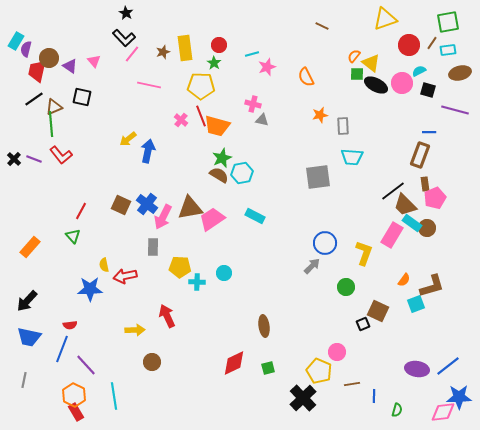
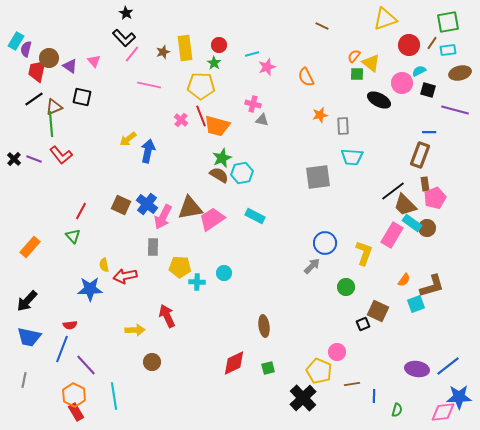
black ellipse at (376, 85): moved 3 px right, 15 px down
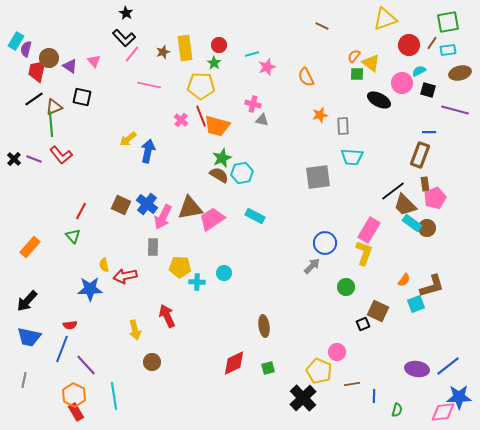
pink rectangle at (392, 235): moved 23 px left, 5 px up
yellow arrow at (135, 330): rotated 78 degrees clockwise
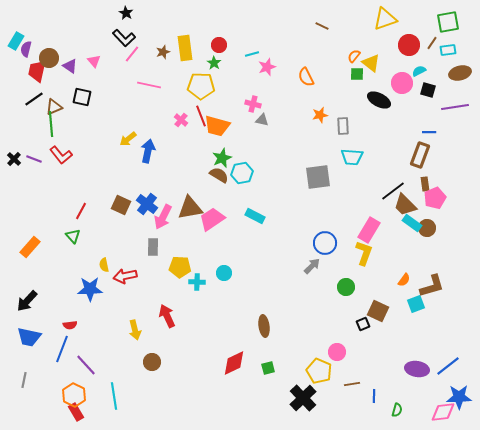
purple line at (455, 110): moved 3 px up; rotated 24 degrees counterclockwise
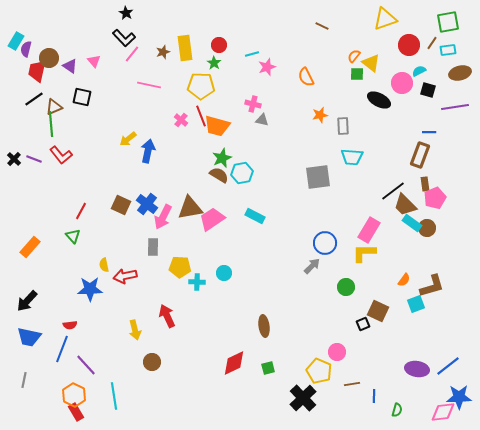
yellow L-shape at (364, 253): rotated 110 degrees counterclockwise
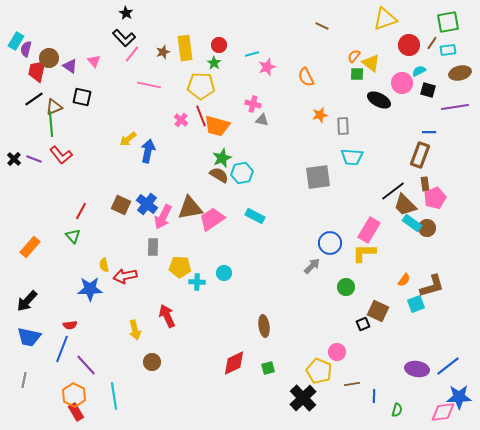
blue circle at (325, 243): moved 5 px right
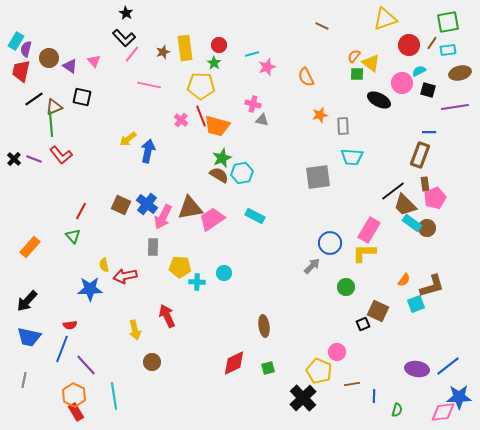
red trapezoid at (37, 71): moved 16 px left
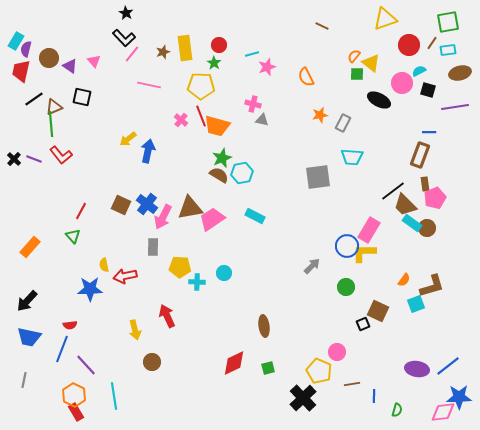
gray rectangle at (343, 126): moved 3 px up; rotated 30 degrees clockwise
blue circle at (330, 243): moved 17 px right, 3 px down
